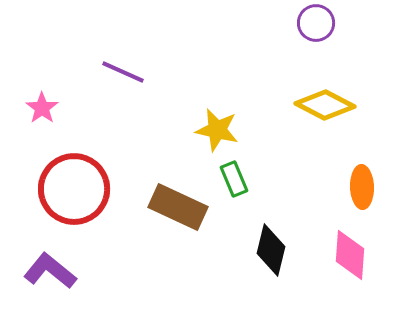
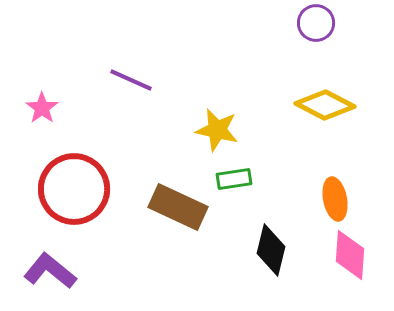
purple line: moved 8 px right, 8 px down
green rectangle: rotated 76 degrees counterclockwise
orange ellipse: moved 27 px left, 12 px down; rotated 9 degrees counterclockwise
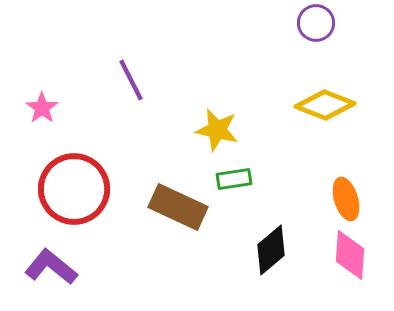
purple line: rotated 39 degrees clockwise
yellow diamond: rotated 6 degrees counterclockwise
orange ellipse: moved 11 px right; rotated 6 degrees counterclockwise
black diamond: rotated 36 degrees clockwise
purple L-shape: moved 1 px right, 4 px up
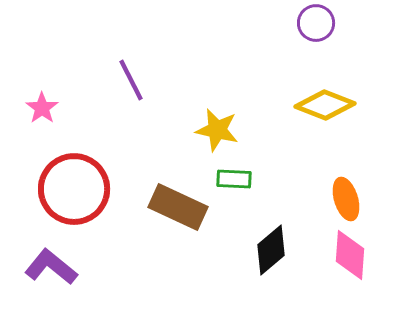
green rectangle: rotated 12 degrees clockwise
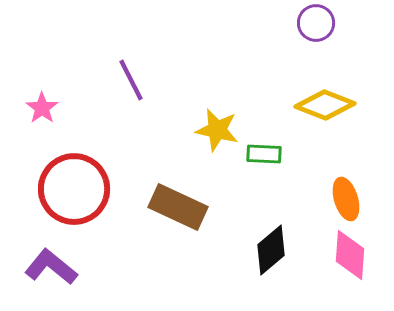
green rectangle: moved 30 px right, 25 px up
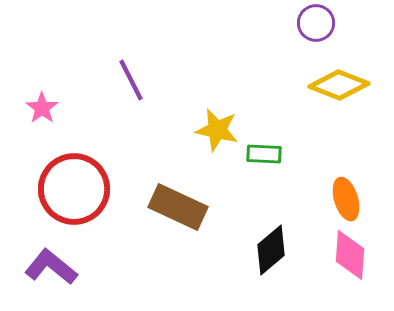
yellow diamond: moved 14 px right, 20 px up
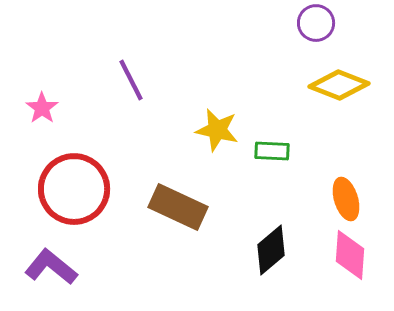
green rectangle: moved 8 px right, 3 px up
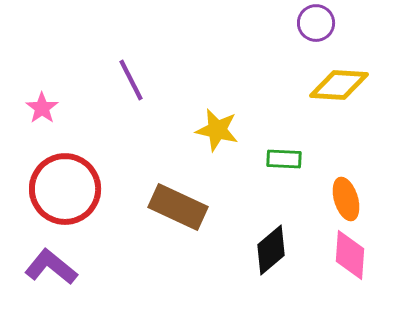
yellow diamond: rotated 18 degrees counterclockwise
green rectangle: moved 12 px right, 8 px down
red circle: moved 9 px left
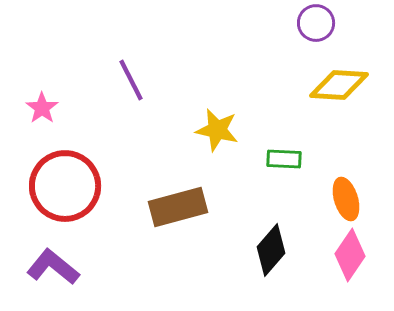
red circle: moved 3 px up
brown rectangle: rotated 40 degrees counterclockwise
black diamond: rotated 9 degrees counterclockwise
pink diamond: rotated 30 degrees clockwise
purple L-shape: moved 2 px right
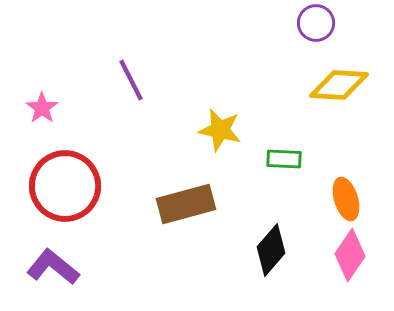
yellow star: moved 3 px right
brown rectangle: moved 8 px right, 3 px up
